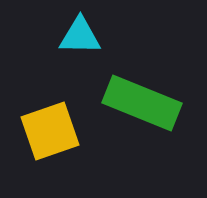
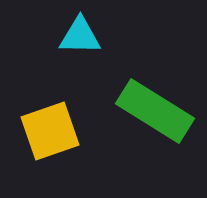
green rectangle: moved 13 px right, 8 px down; rotated 10 degrees clockwise
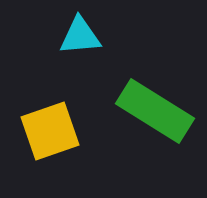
cyan triangle: rotated 6 degrees counterclockwise
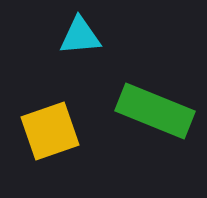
green rectangle: rotated 10 degrees counterclockwise
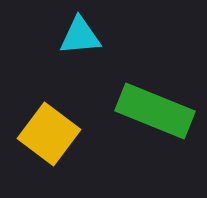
yellow square: moved 1 px left, 3 px down; rotated 34 degrees counterclockwise
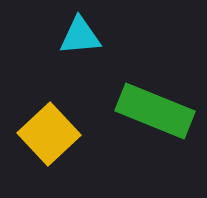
yellow square: rotated 10 degrees clockwise
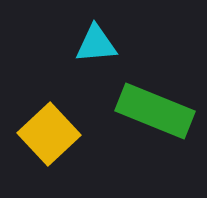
cyan triangle: moved 16 px right, 8 px down
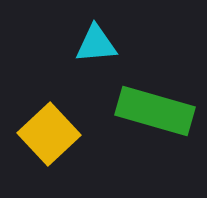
green rectangle: rotated 6 degrees counterclockwise
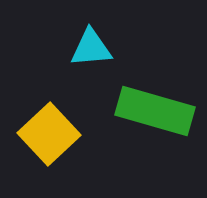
cyan triangle: moved 5 px left, 4 px down
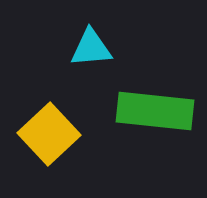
green rectangle: rotated 10 degrees counterclockwise
